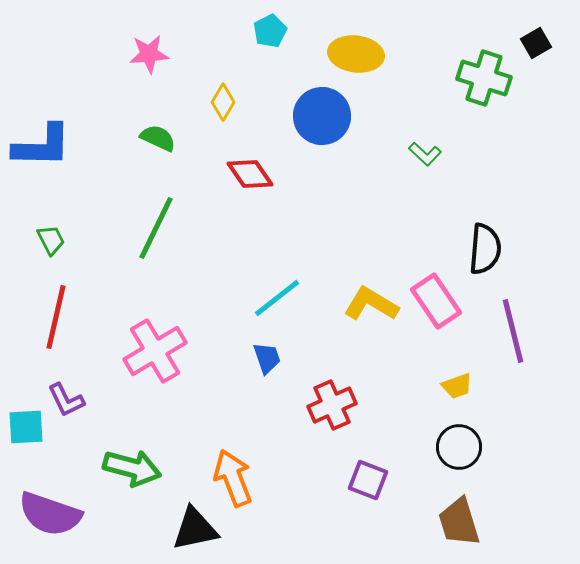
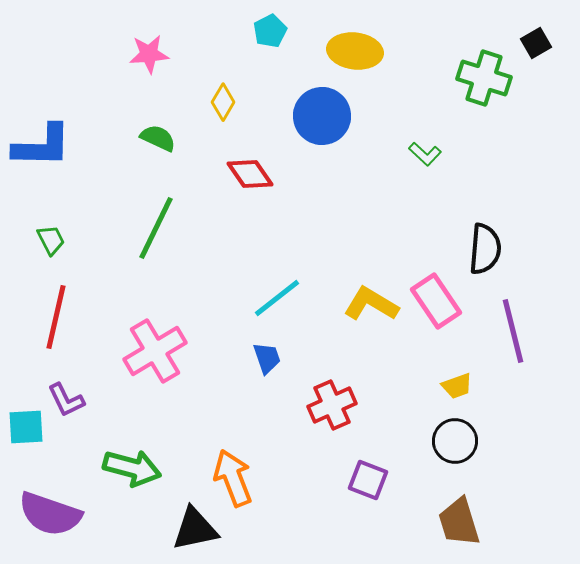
yellow ellipse: moved 1 px left, 3 px up
black circle: moved 4 px left, 6 px up
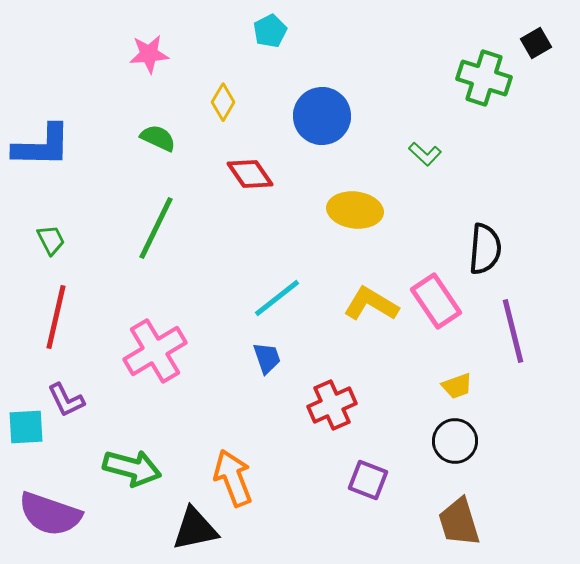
yellow ellipse: moved 159 px down
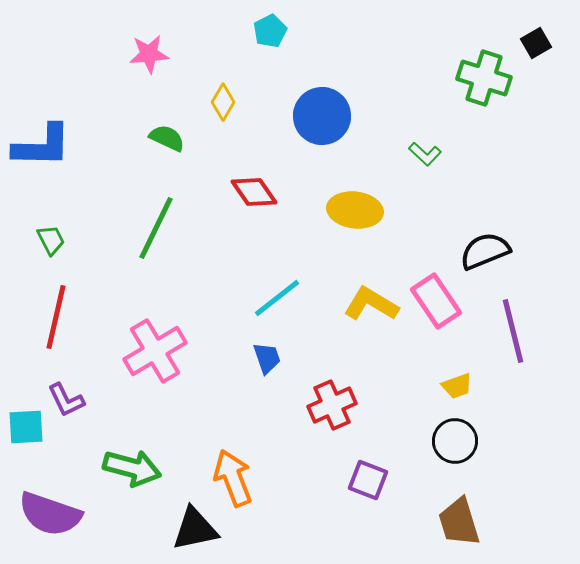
green semicircle: moved 9 px right
red diamond: moved 4 px right, 18 px down
black semicircle: moved 2 px down; rotated 117 degrees counterclockwise
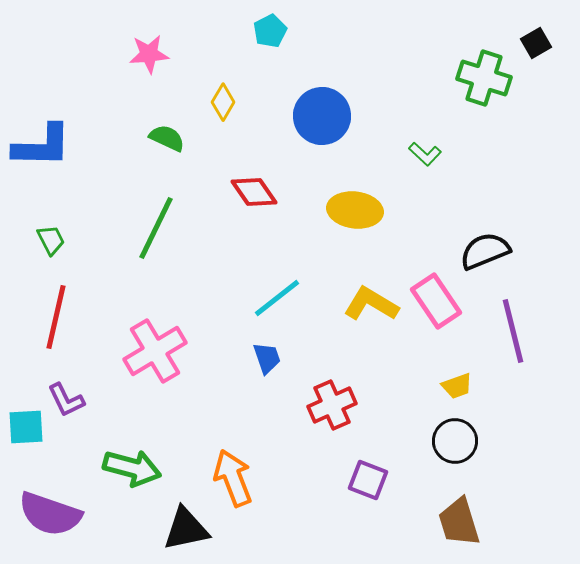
black triangle: moved 9 px left
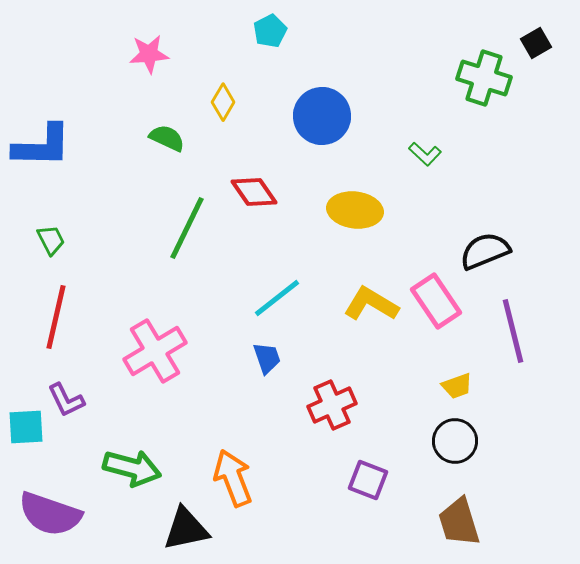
green line: moved 31 px right
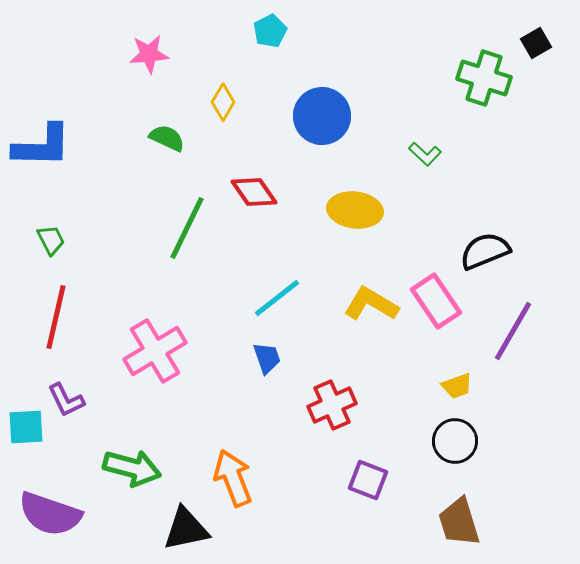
purple line: rotated 44 degrees clockwise
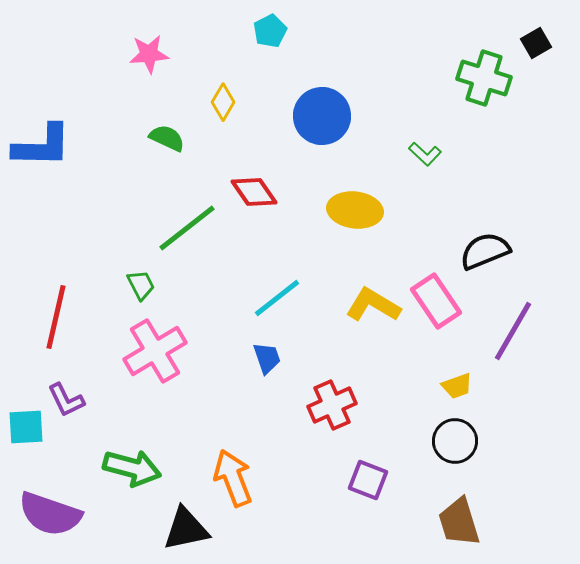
green line: rotated 26 degrees clockwise
green trapezoid: moved 90 px right, 45 px down
yellow L-shape: moved 2 px right, 1 px down
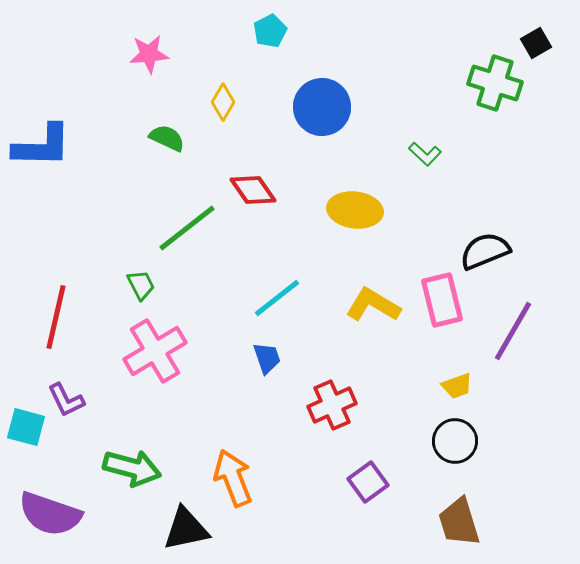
green cross: moved 11 px right, 5 px down
blue circle: moved 9 px up
red diamond: moved 1 px left, 2 px up
pink rectangle: moved 6 px right, 1 px up; rotated 20 degrees clockwise
cyan square: rotated 18 degrees clockwise
purple square: moved 2 px down; rotated 33 degrees clockwise
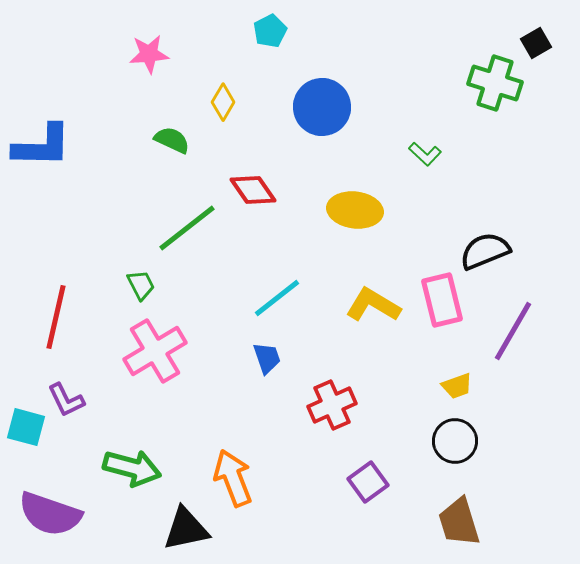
green semicircle: moved 5 px right, 2 px down
